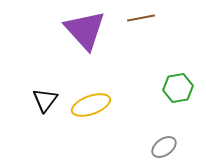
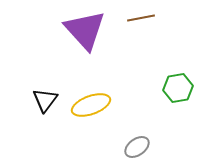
gray ellipse: moved 27 px left
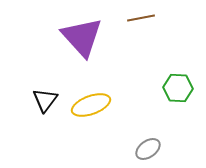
purple triangle: moved 3 px left, 7 px down
green hexagon: rotated 12 degrees clockwise
gray ellipse: moved 11 px right, 2 px down
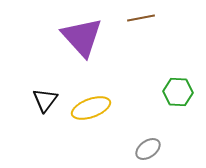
green hexagon: moved 4 px down
yellow ellipse: moved 3 px down
